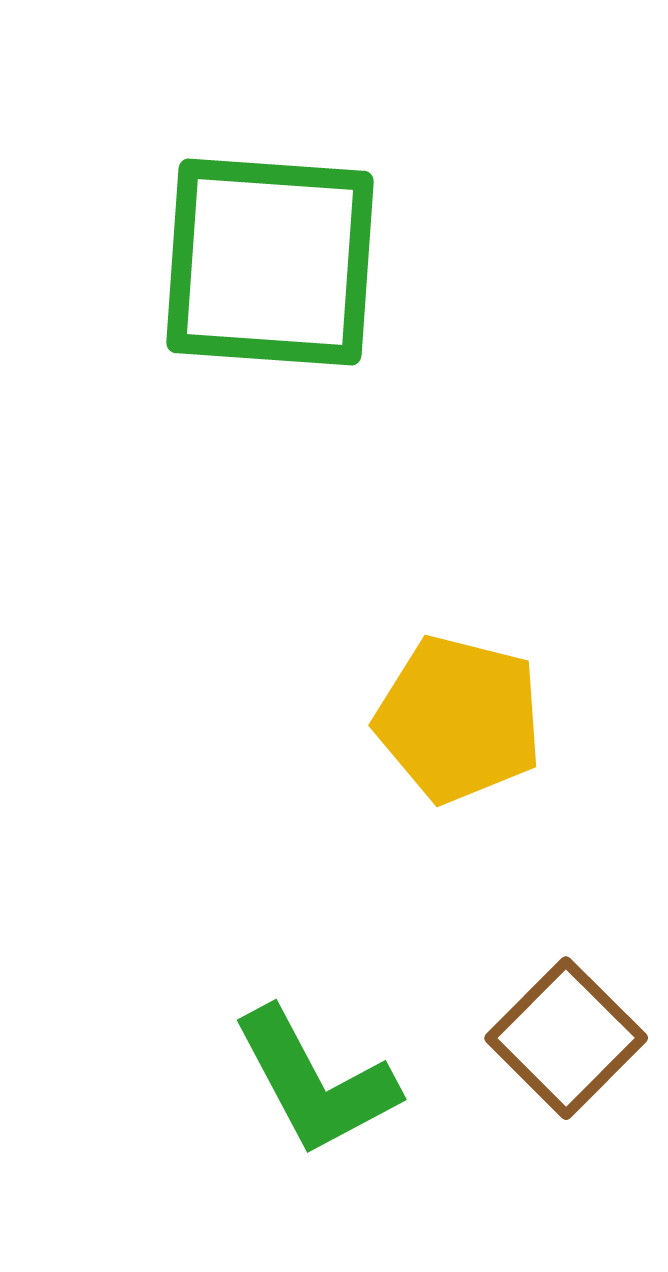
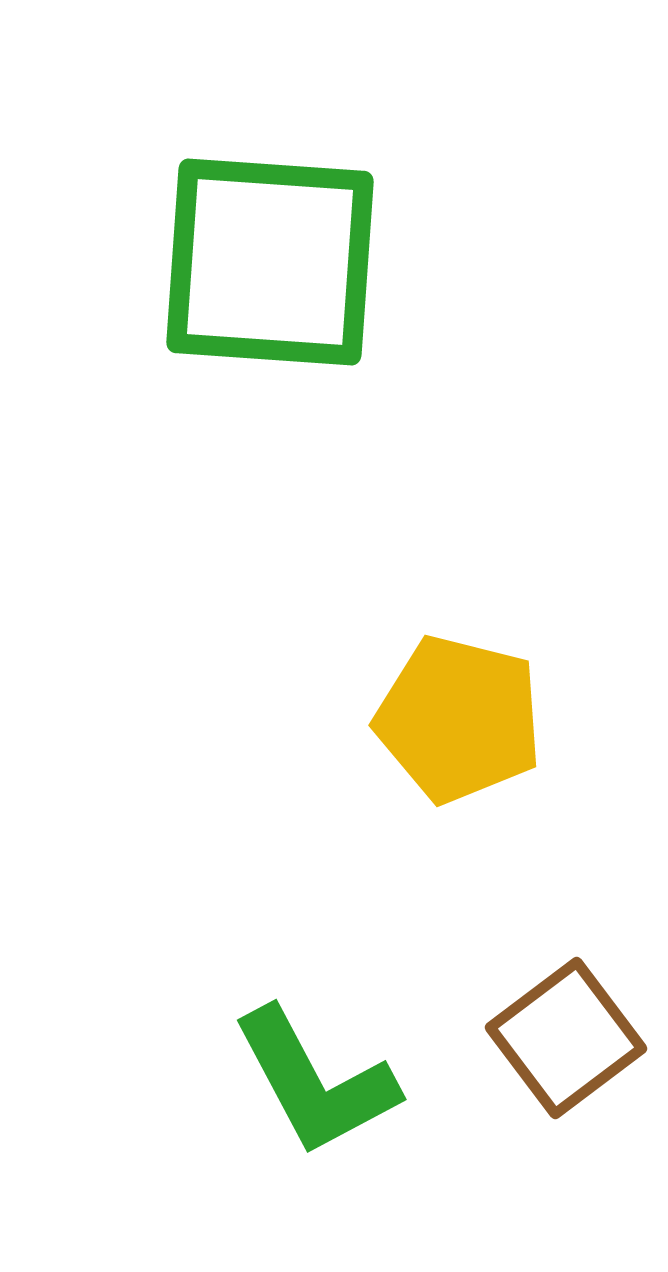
brown square: rotated 8 degrees clockwise
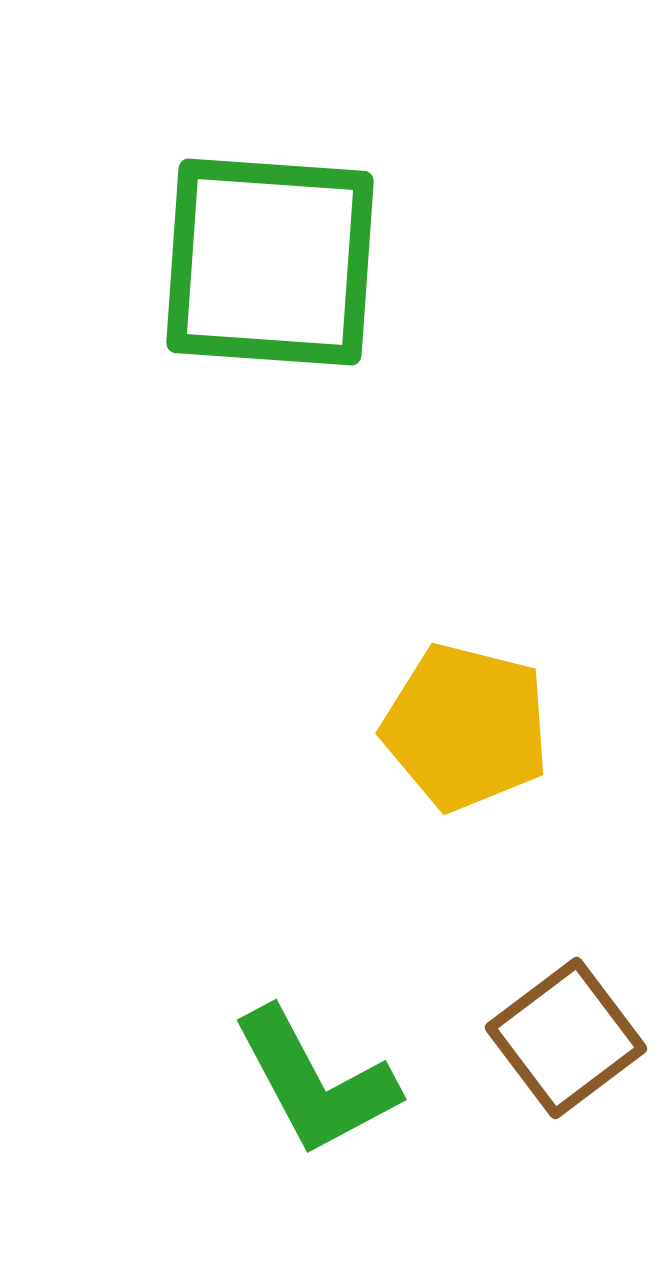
yellow pentagon: moved 7 px right, 8 px down
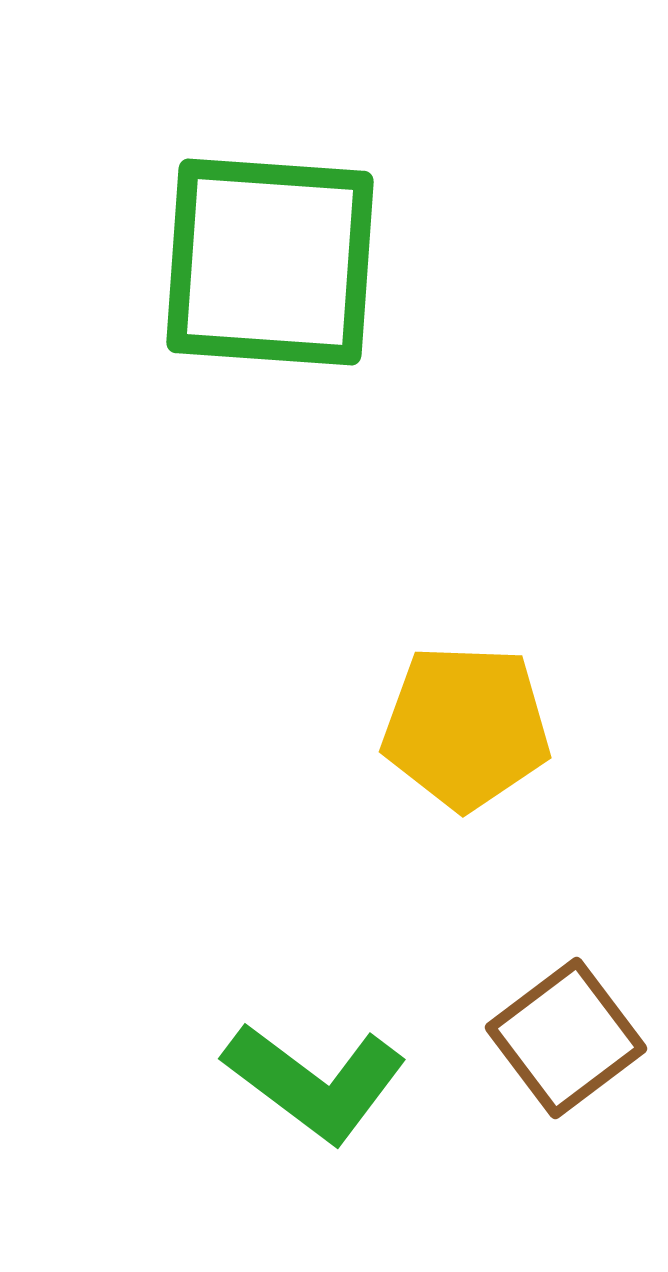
yellow pentagon: rotated 12 degrees counterclockwise
green L-shape: rotated 25 degrees counterclockwise
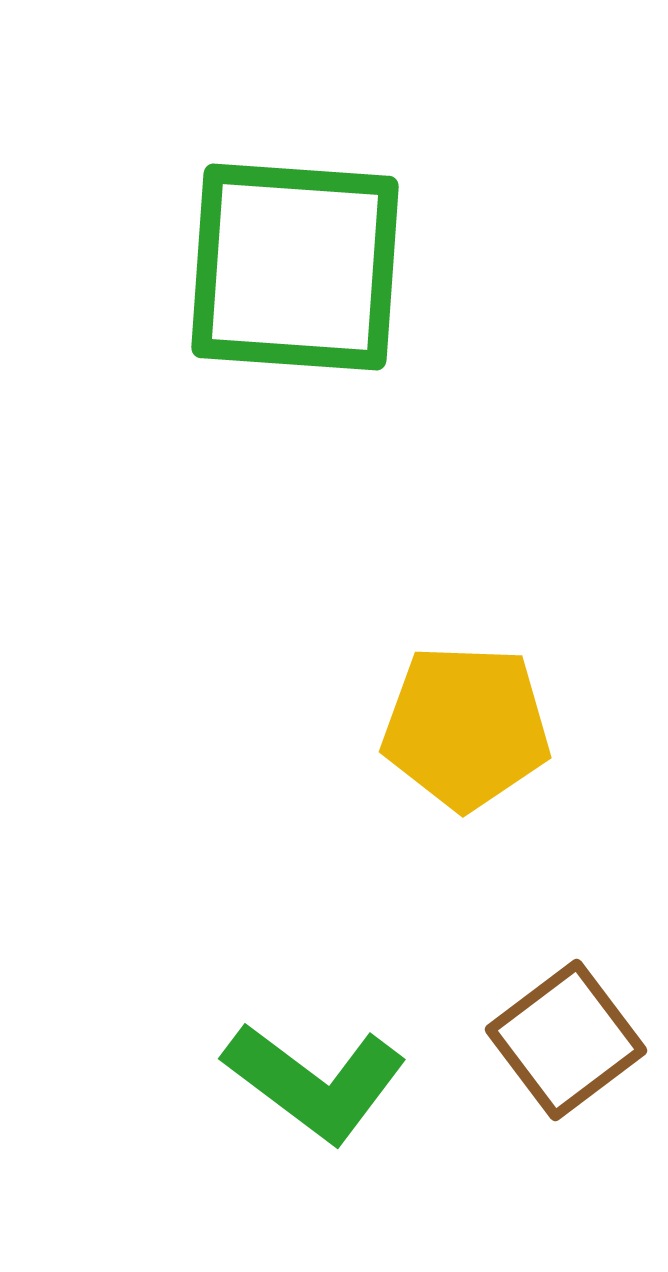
green square: moved 25 px right, 5 px down
brown square: moved 2 px down
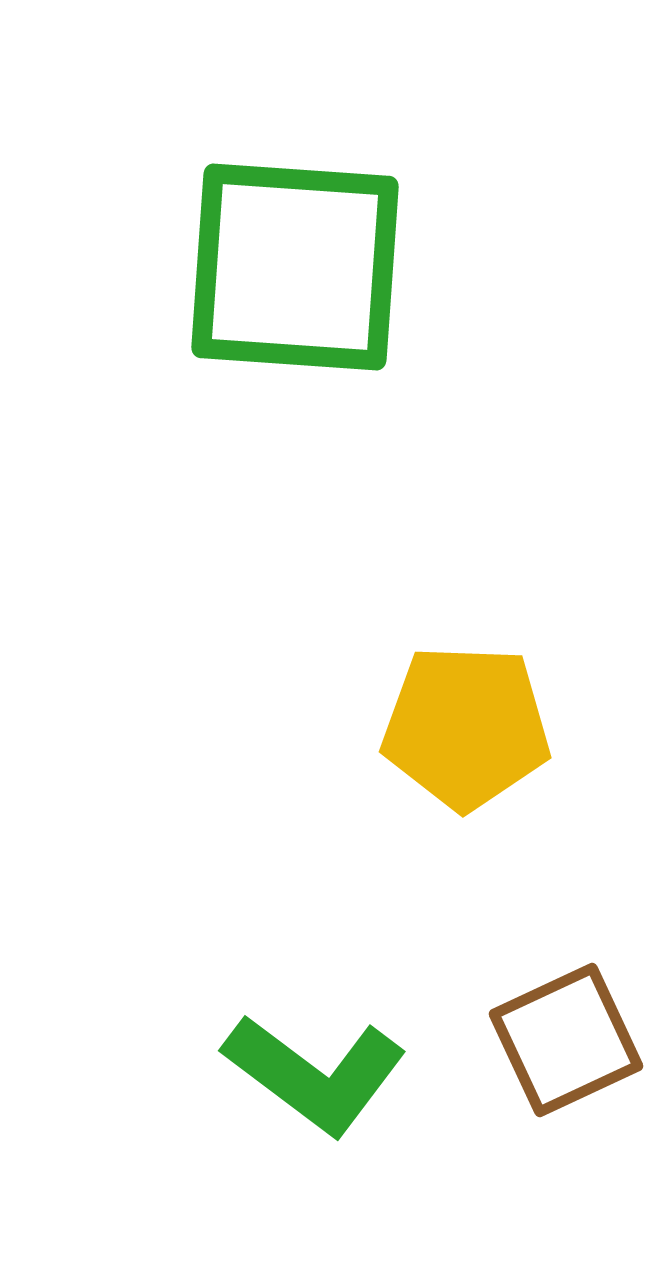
brown square: rotated 12 degrees clockwise
green L-shape: moved 8 px up
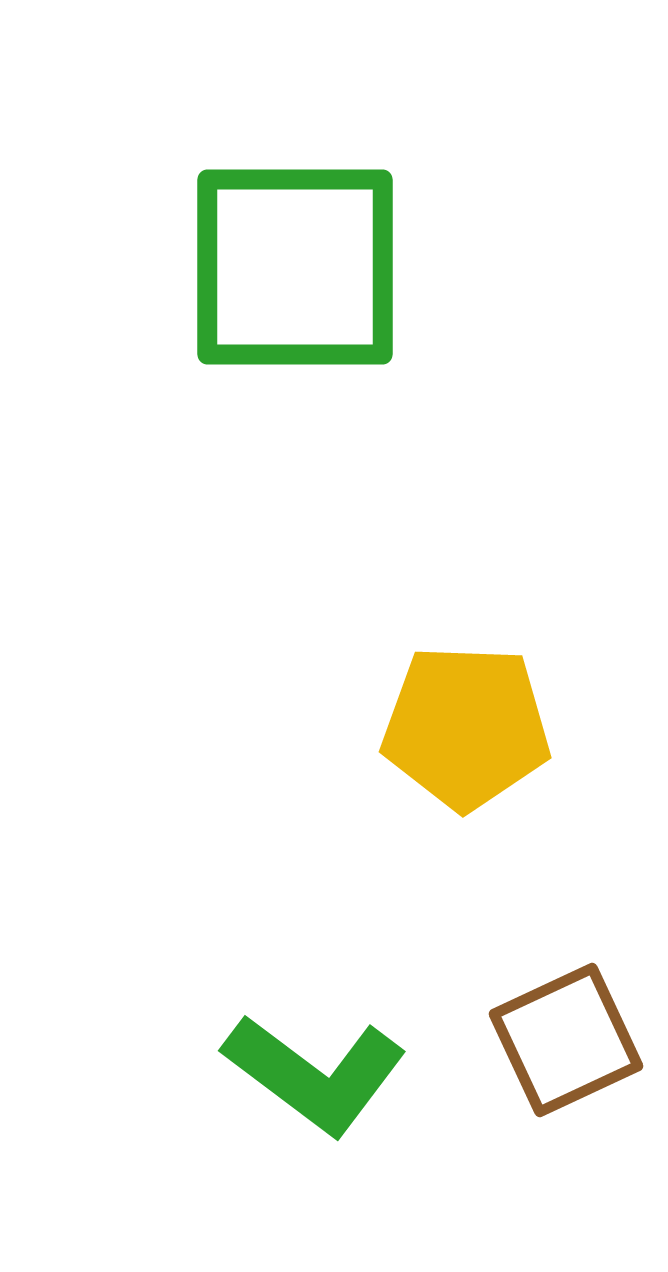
green square: rotated 4 degrees counterclockwise
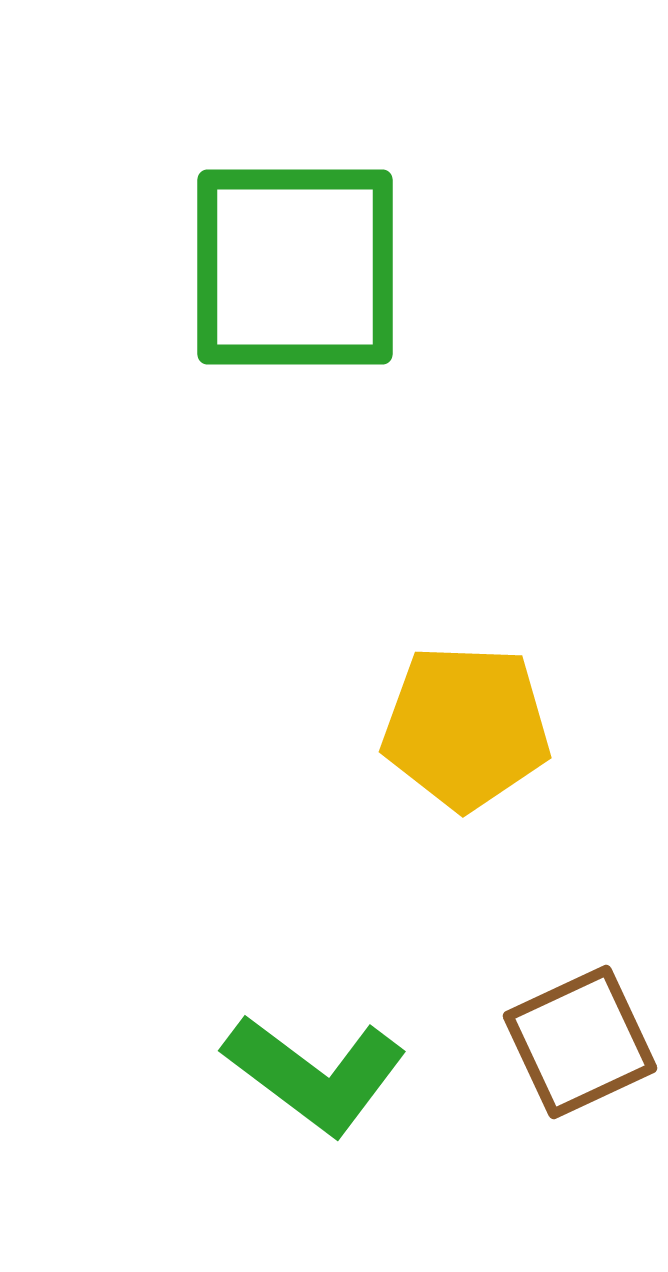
brown square: moved 14 px right, 2 px down
